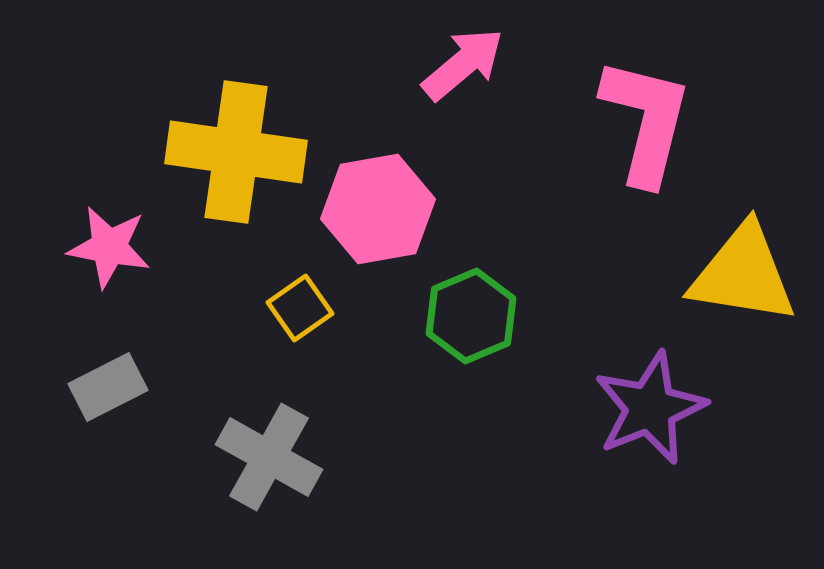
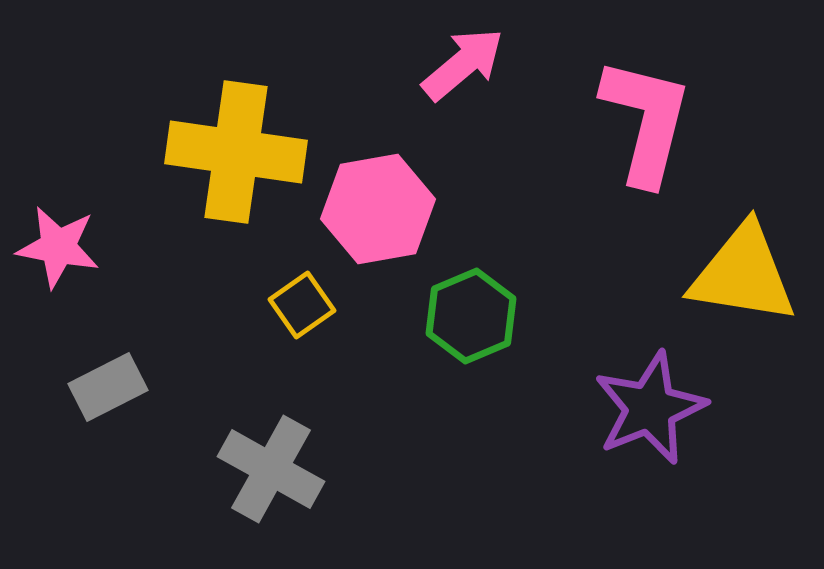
pink star: moved 51 px left
yellow square: moved 2 px right, 3 px up
gray cross: moved 2 px right, 12 px down
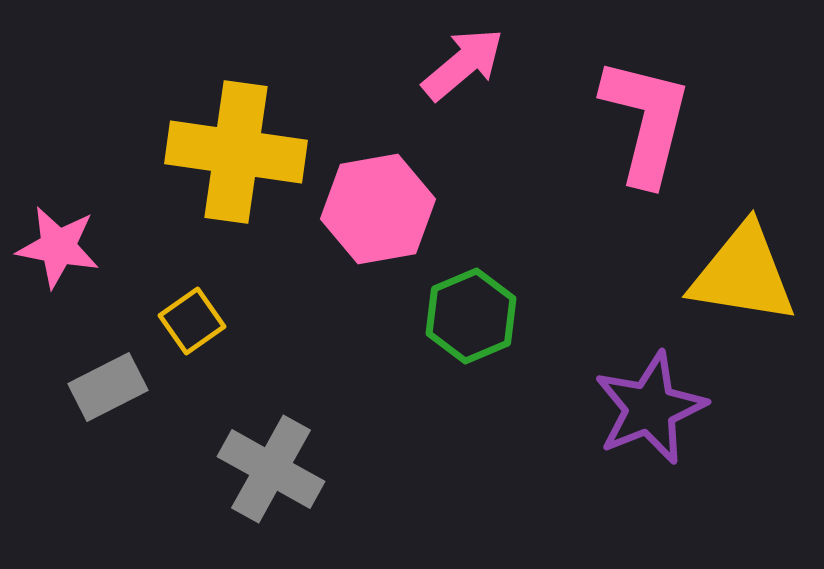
yellow square: moved 110 px left, 16 px down
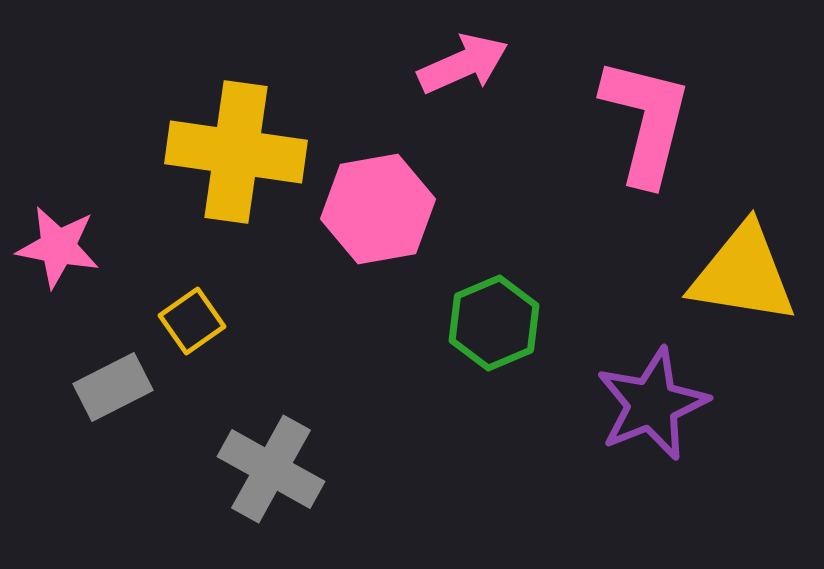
pink arrow: rotated 16 degrees clockwise
green hexagon: moved 23 px right, 7 px down
gray rectangle: moved 5 px right
purple star: moved 2 px right, 4 px up
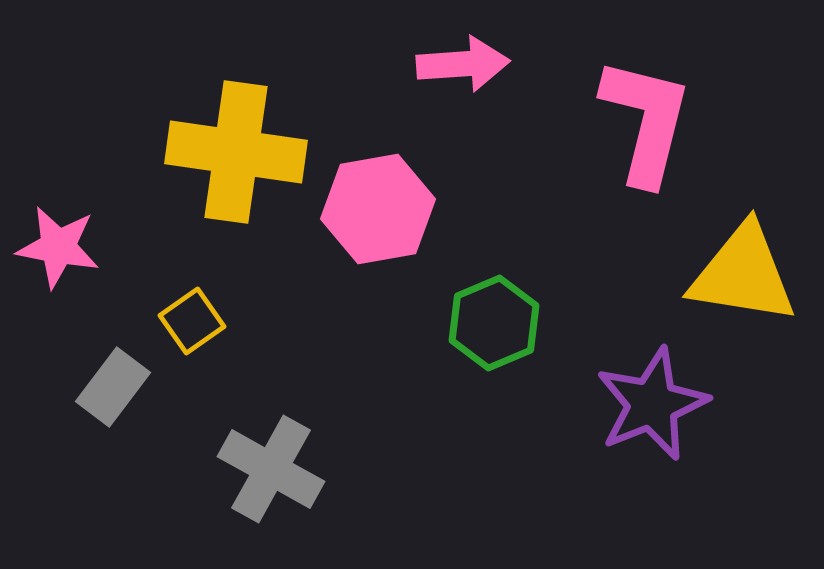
pink arrow: rotated 20 degrees clockwise
gray rectangle: rotated 26 degrees counterclockwise
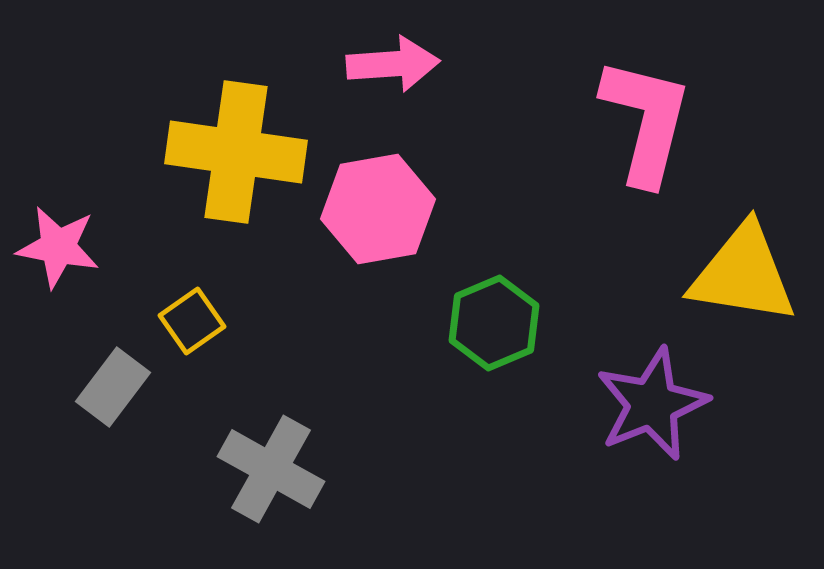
pink arrow: moved 70 px left
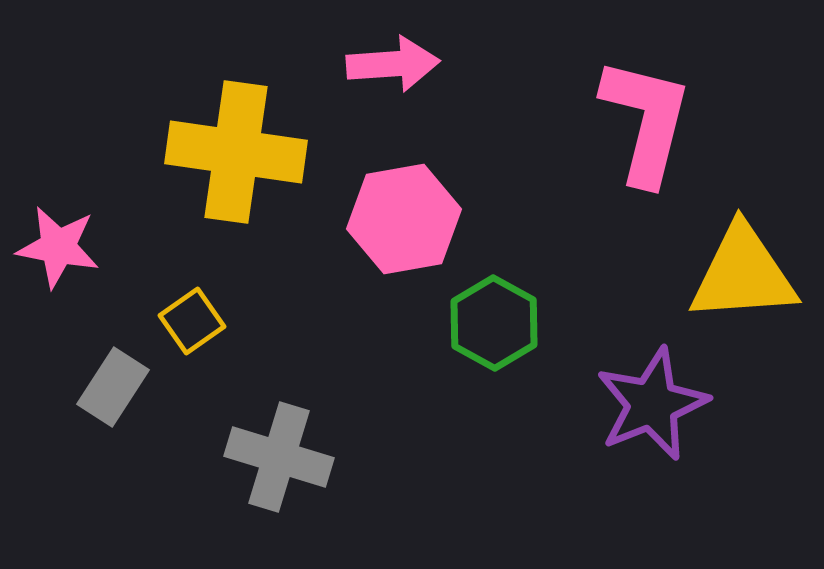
pink hexagon: moved 26 px right, 10 px down
yellow triangle: rotated 13 degrees counterclockwise
green hexagon: rotated 8 degrees counterclockwise
gray rectangle: rotated 4 degrees counterclockwise
gray cross: moved 8 px right, 12 px up; rotated 12 degrees counterclockwise
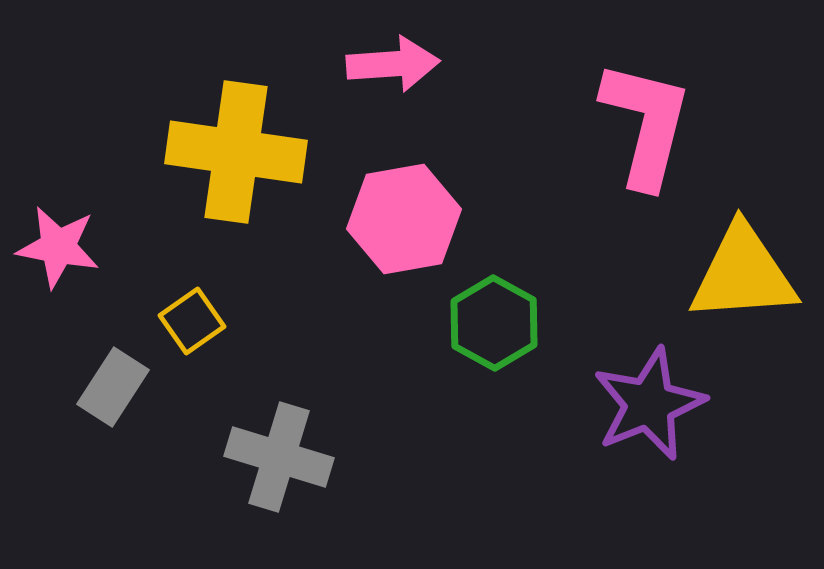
pink L-shape: moved 3 px down
purple star: moved 3 px left
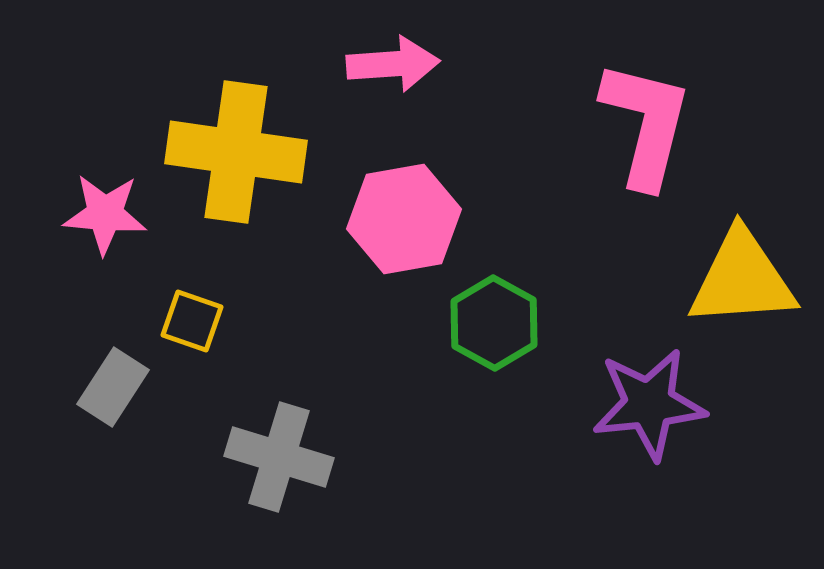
pink star: moved 47 px right, 33 px up; rotated 6 degrees counterclockwise
yellow triangle: moved 1 px left, 5 px down
yellow square: rotated 36 degrees counterclockwise
purple star: rotated 16 degrees clockwise
